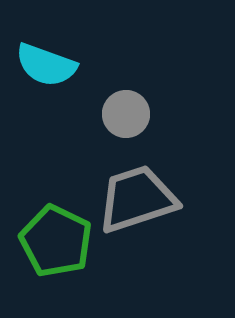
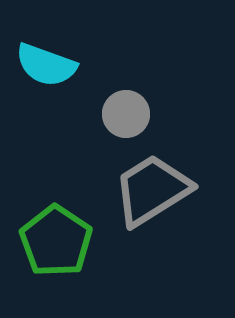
gray trapezoid: moved 15 px right, 9 px up; rotated 14 degrees counterclockwise
green pentagon: rotated 8 degrees clockwise
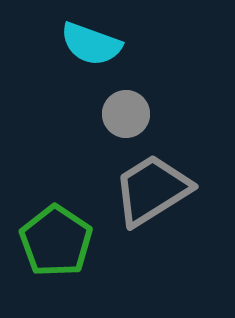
cyan semicircle: moved 45 px right, 21 px up
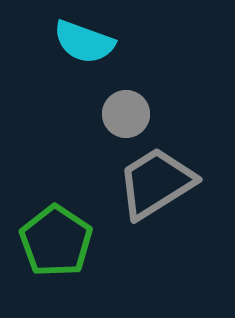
cyan semicircle: moved 7 px left, 2 px up
gray trapezoid: moved 4 px right, 7 px up
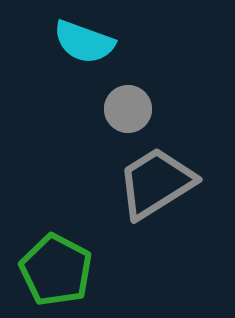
gray circle: moved 2 px right, 5 px up
green pentagon: moved 29 px down; rotated 6 degrees counterclockwise
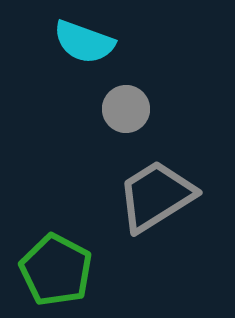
gray circle: moved 2 px left
gray trapezoid: moved 13 px down
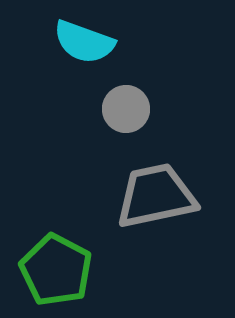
gray trapezoid: rotated 20 degrees clockwise
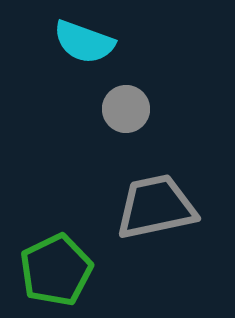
gray trapezoid: moved 11 px down
green pentagon: rotated 18 degrees clockwise
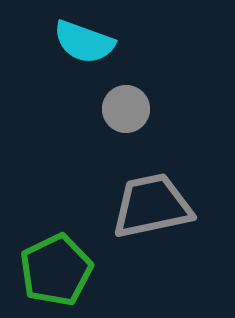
gray trapezoid: moved 4 px left, 1 px up
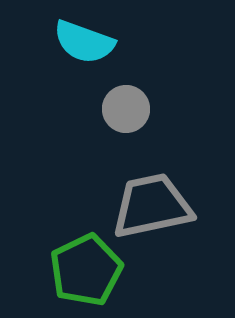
green pentagon: moved 30 px right
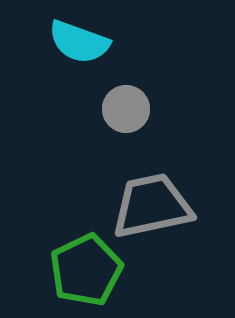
cyan semicircle: moved 5 px left
